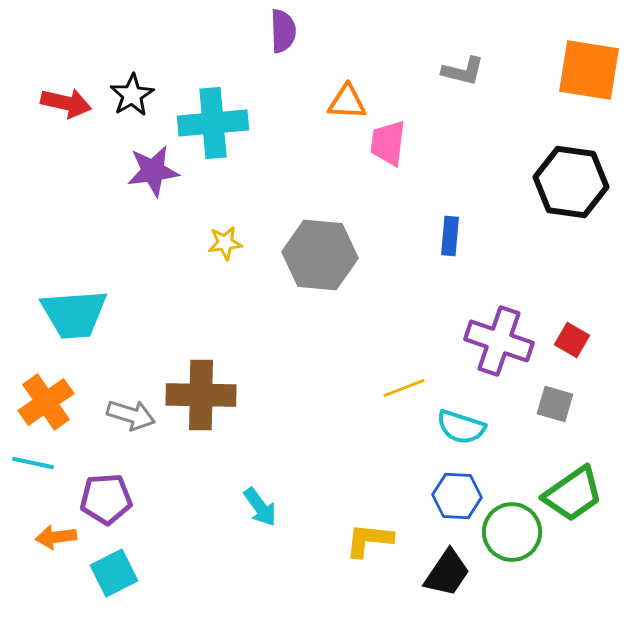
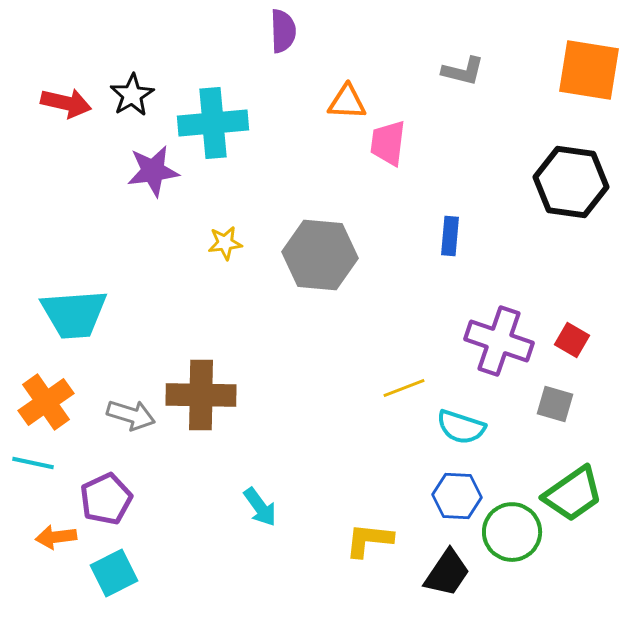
purple pentagon: rotated 21 degrees counterclockwise
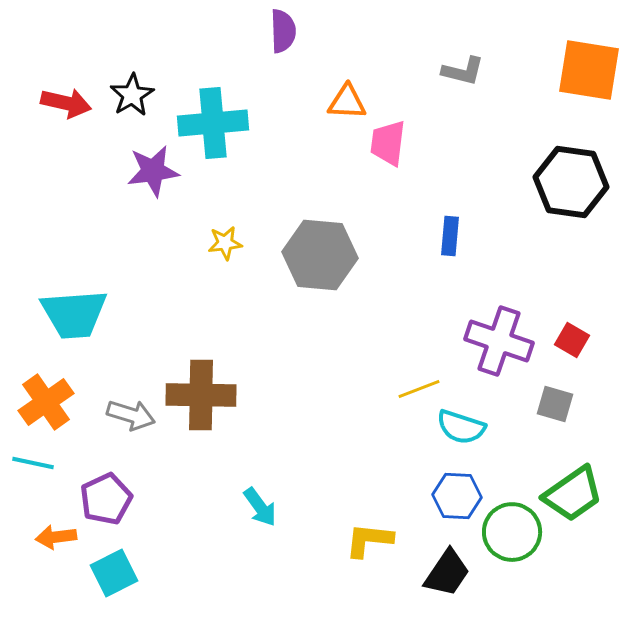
yellow line: moved 15 px right, 1 px down
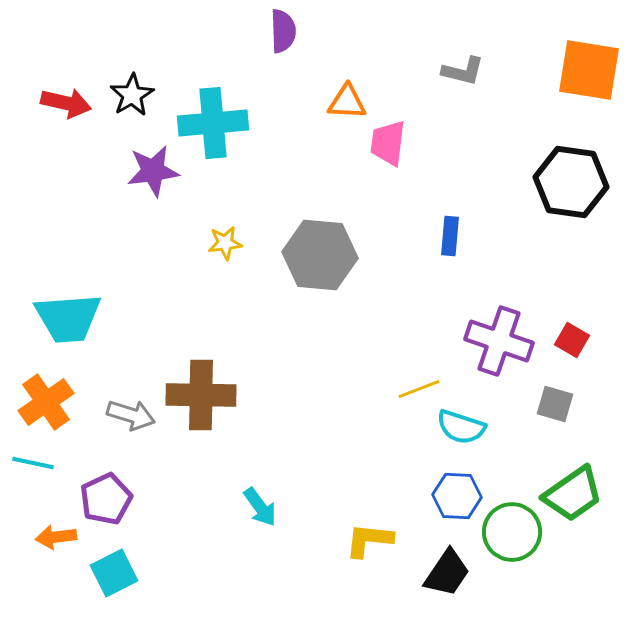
cyan trapezoid: moved 6 px left, 4 px down
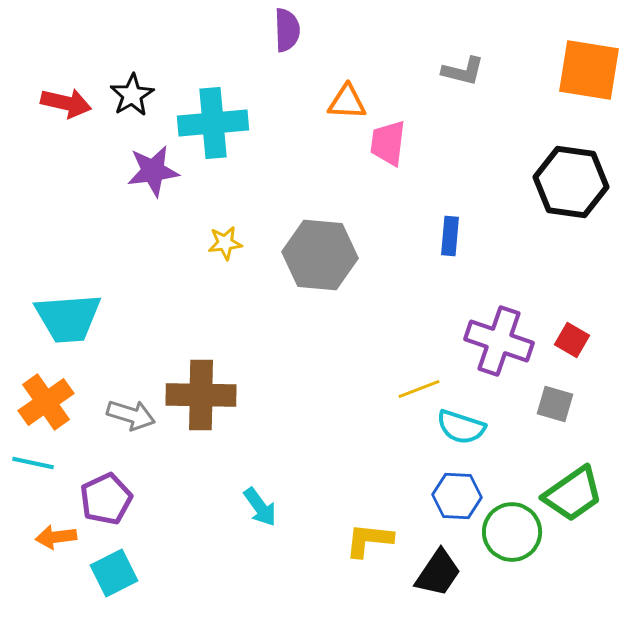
purple semicircle: moved 4 px right, 1 px up
black trapezoid: moved 9 px left
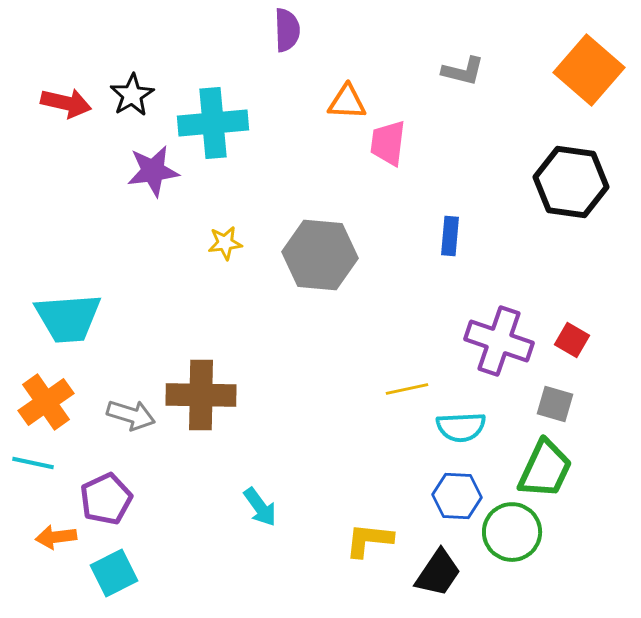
orange square: rotated 32 degrees clockwise
yellow line: moved 12 px left; rotated 9 degrees clockwise
cyan semicircle: rotated 21 degrees counterclockwise
green trapezoid: moved 28 px left, 25 px up; rotated 30 degrees counterclockwise
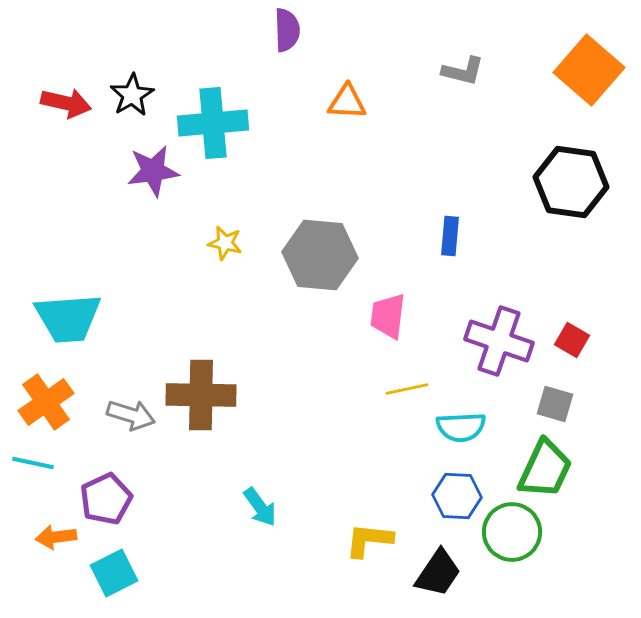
pink trapezoid: moved 173 px down
yellow star: rotated 20 degrees clockwise
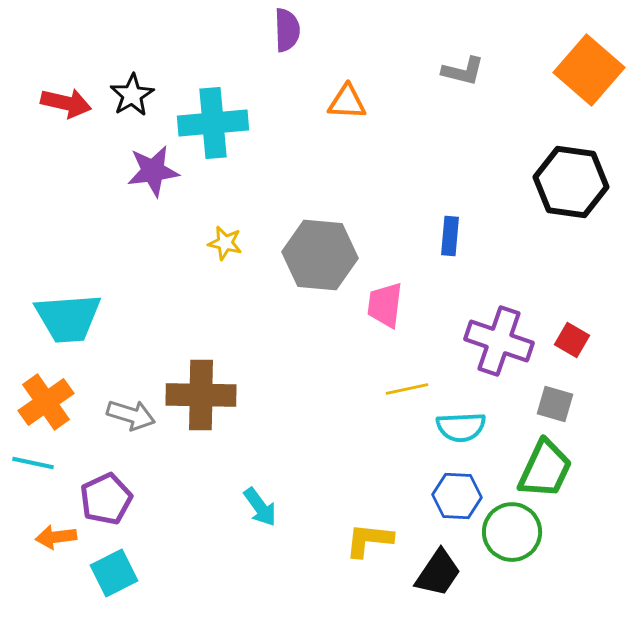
pink trapezoid: moved 3 px left, 11 px up
